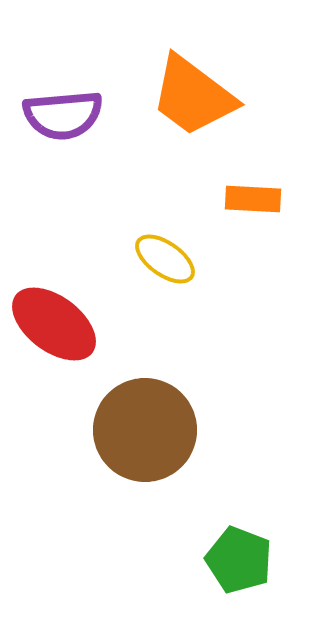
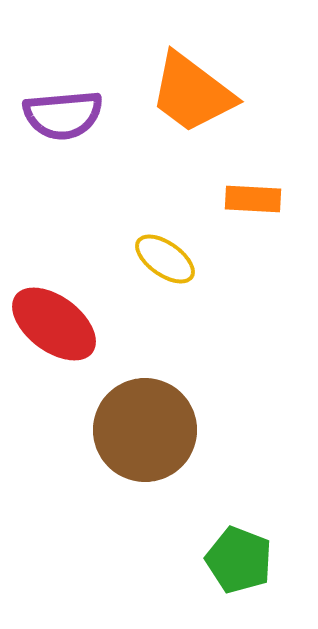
orange trapezoid: moved 1 px left, 3 px up
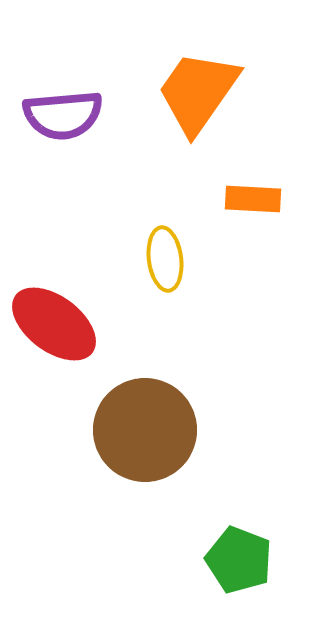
orange trapezoid: moved 6 px right, 1 px up; rotated 88 degrees clockwise
yellow ellipse: rotated 48 degrees clockwise
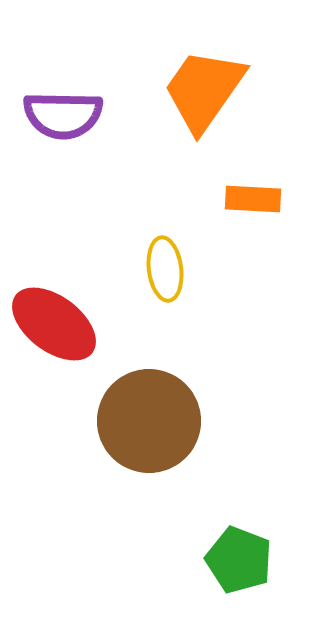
orange trapezoid: moved 6 px right, 2 px up
purple semicircle: rotated 6 degrees clockwise
yellow ellipse: moved 10 px down
brown circle: moved 4 px right, 9 px up
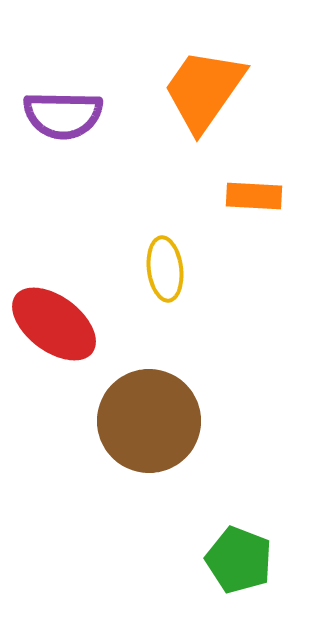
orange rectangle: moved 1 px right, 3 px up
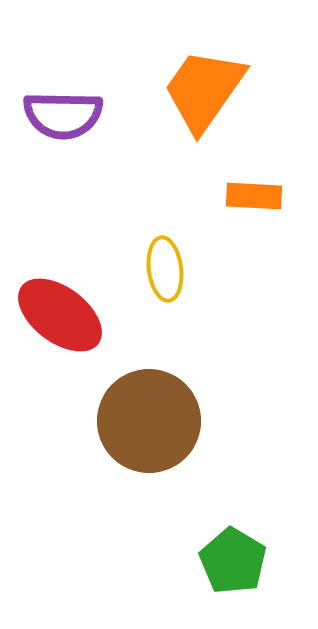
red ellipse: moved 6 px right, 9 px up
green pentagon: moved 6 px left, 1 px down; rotated 10 degrees clockwise
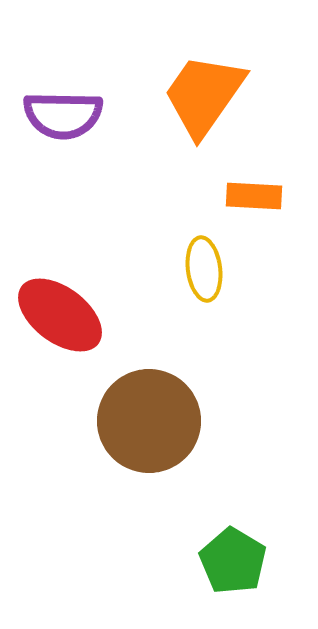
orange trapezoid: moved 5 px down
yellow ellipse: moved 39 px right
